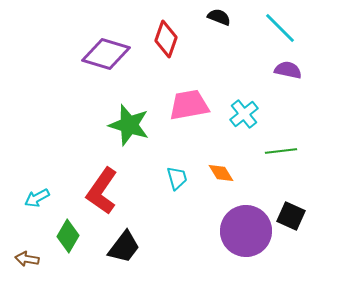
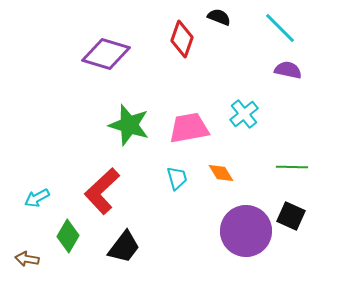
red diamond: moved 16 px right
pink trapezoid: moved 23 px down
green line: moved 11 px right, 16 px down; rotated 8 degrees clockwise
red L-shape: rotated 12 degrees clockwise
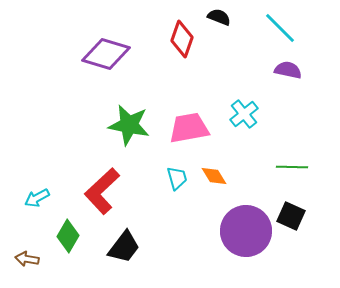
green star: rotated 6 degrees counterclockwise
orange diamond: moved 7 px left, 3 px down
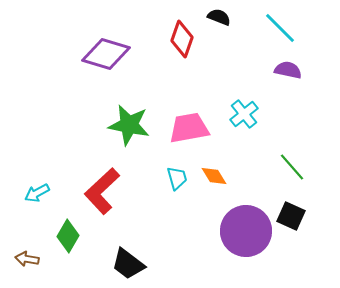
green line: rotated 48 degrees clockwise
cyan arrow: moved 5 px up
black trapezoid: moved 4 px right, 17 px down; rotated 90 degrees clockwise
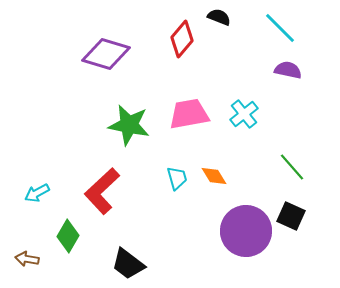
red diamond: rotated 21 degrees clockwise
pink trapezoid: moved 14 px up
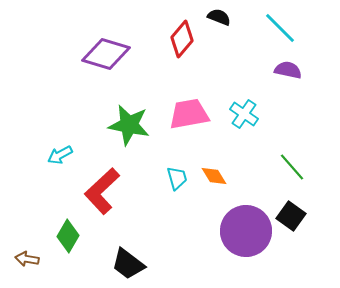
cyan cross: rotated 16 degrees counterclockwise
cyan arrow: moved 23 px right, 38 px up
black square: rotated 12 degrees clockwise
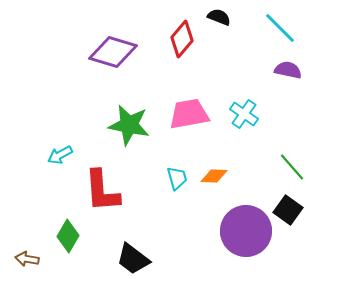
purple diamond: moved 7 px right, 2 px up
orange diamond: rotated 56 degrees counterclockwise
red L-shape: rotated 51 degrees counterclockwise
black square: moved 3 px left, 6 px up
black trapezoid: moved 5 px right, 5 px up
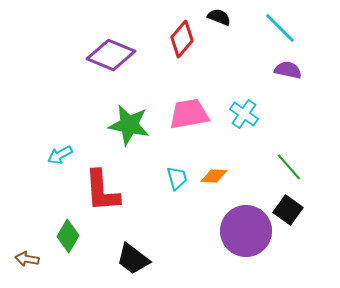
purple diamond: moved 2 px left, 3 px down; rotated 6 degrees clockwise
green line: moved 3 px left
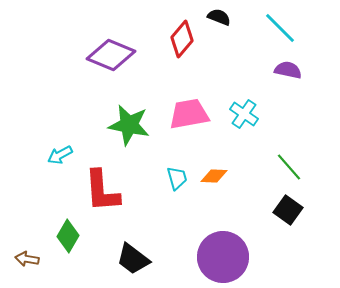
purple circle: moved 23 px left, 26 px down
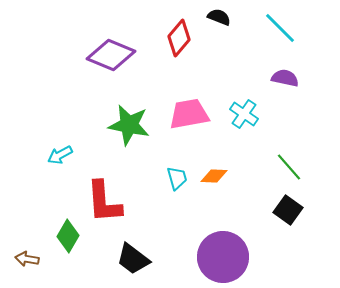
red diamond: moved 3 px left, 1 px up
purple semicircle: moved 3 px left, 8 px down
red L-shape: moved 2 px right, 11 px down
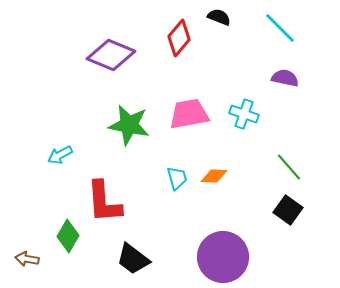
cyan cross: rotated 16 degrees counterclockwise
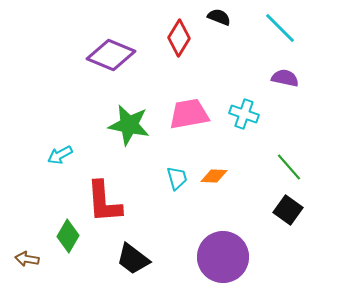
red diamond: rotated 9 degrees counterclockwise
